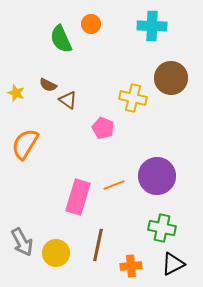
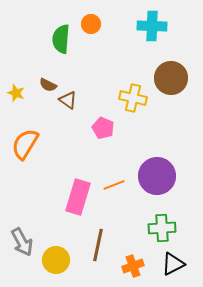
green semicircle: rotated 28 degrees clockwise
green cross: rotated 16 degrees counterclockwise
yellow circle: moved 7 px down
orange cross: moved 2 px right; rotated 15 degrees counterclockwise
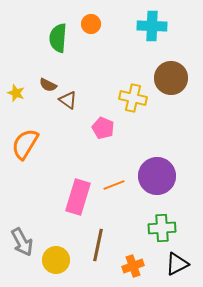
green semicircle: moved 3 px left, 1 px up
black triangle: moved 4 px right
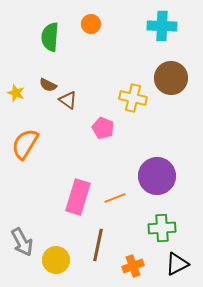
cyan cross: moved 10 px right
green semicircle: moved 8 px left, 1 px up
orange line: moved 1 px right, 13 px down
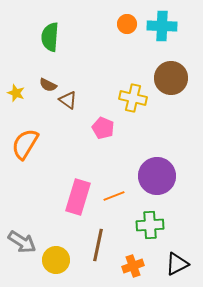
orange circle: moved 36 px right
orange line: moved 1 px left, 2 px up
green cross: moved 12 px left, 3 px up
gray arrow: rotated 28 degrees counterclockwise
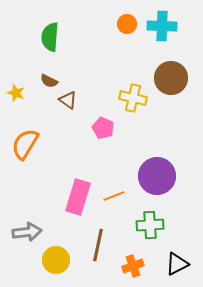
brown semicircle: moved 1 px right, 4 px up
gray arrow: moved 5 px right, 10 px up; rotated 40 degrees counterclockwise
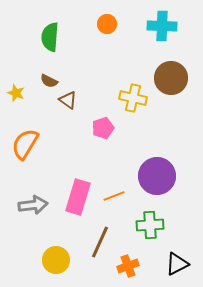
orange circle: moved 20 px left
pink pentagon: rotated 30 degrees clockwise
gray arrow: moved 6 px right, 27 px up
brown line: moved 2 px right, 3 px up; rotated 12 degrees clockwise
orange cross: moved 5 px left
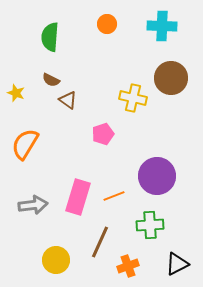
brown semicircle: moved 2 px right, 1 px up
pink pentagon: moved 6 px down
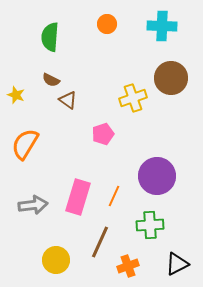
yellow star: moved 2 px down
yellow cross: rotated 32 degrees counterclockwise
orange line: rotated 45 degrees counterclockwise
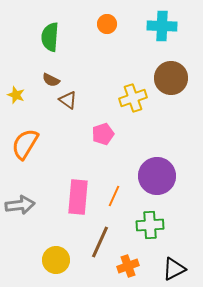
pink rectangle: rotated 12 degrees counterclockwise
gray arrow: moved 13 px left
black triangle: moved 3 px left, 5 px down
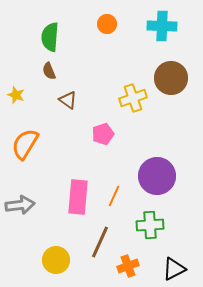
brown semicircle: moved 2 px left, 9 px up; rotated 42 degrees clockwise
